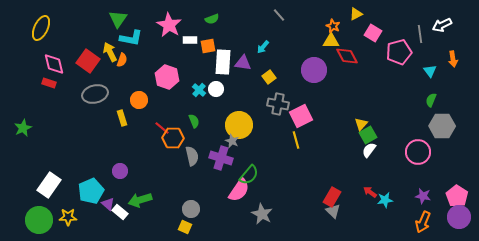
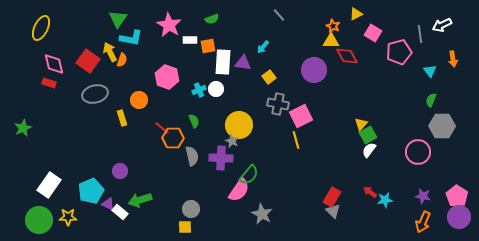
cyan cross at (199, 90): rotated 24 degrees clockwise
purple cross at (221, 158): rotated 15 degrees counterclockwise
purple triangle at (108, 204): rotated 16 degrees counterclockwise
yellow square at (185, 227): rotated 24 degrees counterclockwise
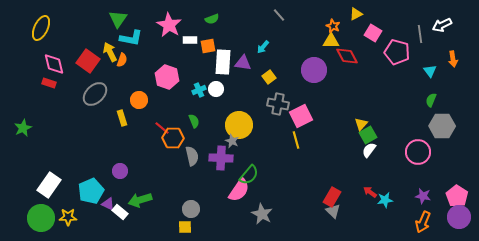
pink pentagon at (399, 52): moved 2 px left; rotated 30 degrees clockwise
gray ellipse at (95, 94): rotated 30 degrees counterclockwise
green circle at (39, 220): moved 2 px right, 2 px up
